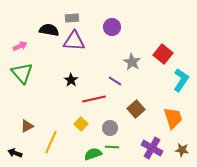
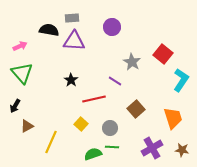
purple cross: rotated 30 degrees clockwise
black arrow: moved 47 px up; rotated 80 degrees counterclockwise
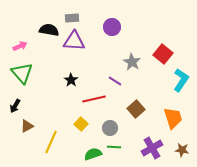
green line: moved 2 px right
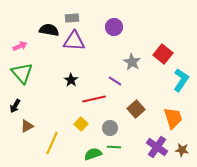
purple circle: moved 2 px right
yellow line: moved 1 px right, 1 px down
purple cross: moved 5 px right, 1 px up; rotated 25 degrees counterclockwise
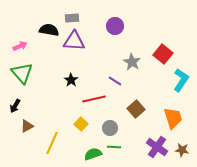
purple circle: moved 1 px right, 1 px up
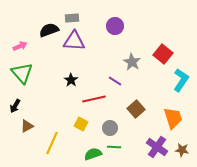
black semicircle: rotated 30 degrees counterclockwise
yellow square: rotated 16 degrees counterclockwise
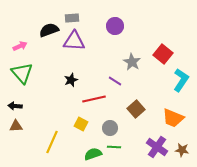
black star: rotated 16 degrees clockwise
black arrow: rotated 64 degrees clockwise
orange trapezoid: rotated 130 degrees clockwise
brown triangle: moved 11 px left; rotated 24 degrees clockwise
yellow line: moved 1 px up
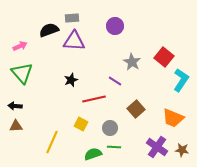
red square: moved 1 px right, 3 px down
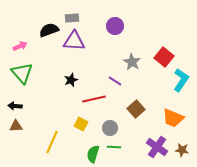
green semicircle: rotated 54 degrees counterclockwise
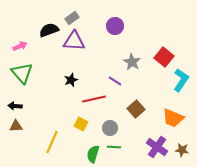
gray rectangle: rotated 32 degrees counterclockwise
